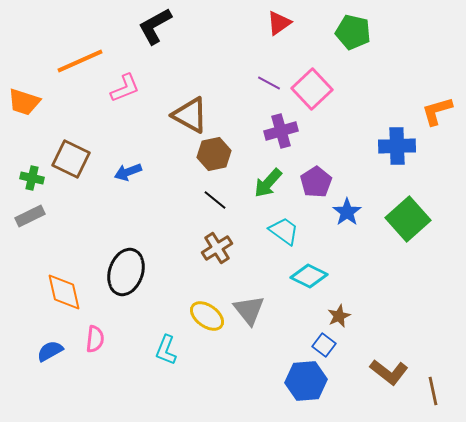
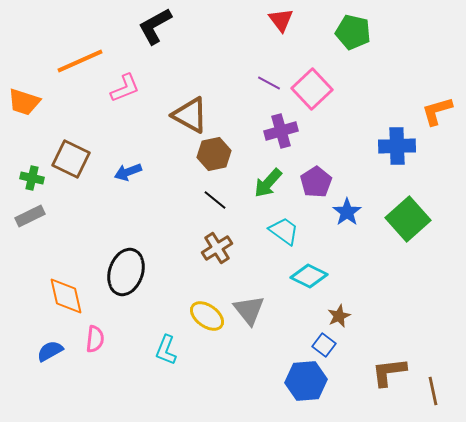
red triangle: moved 2 px right, 3 px up; rotated 32 degrees counterclockwise
orange diamond: moved 2 px right, 4 px down
brown L-shape: rotated 135 degrees clockwise
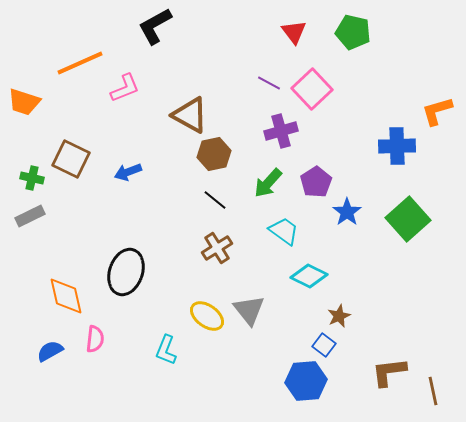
red triangle: moved 13 px right, 12 px down
orange line: moved 2 px down
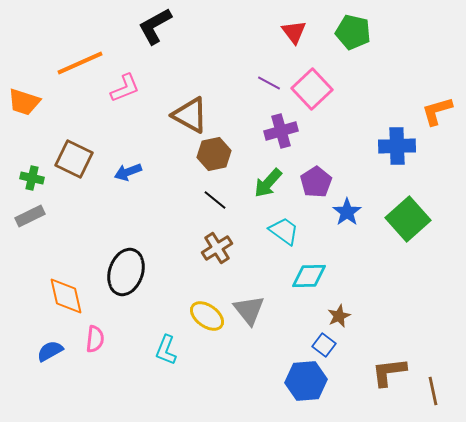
brown square: moved 3 px right
cyan diamond: rotated 27 degrees counterclockwise
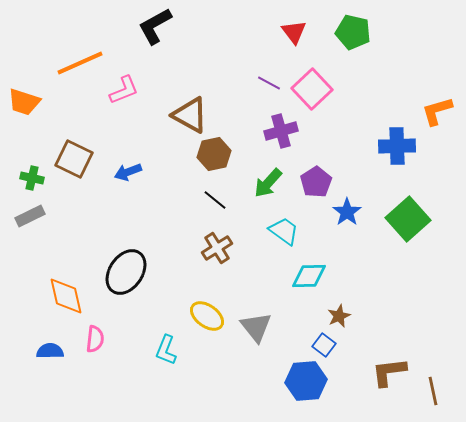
pink L-shape: moved 1 px left, 2 px down
black ellipse: rotated 15 degrees clockwise
gray triangle: moved 7 px right, 17 px down
blue semicircle: rotated 28 degrees clockwise
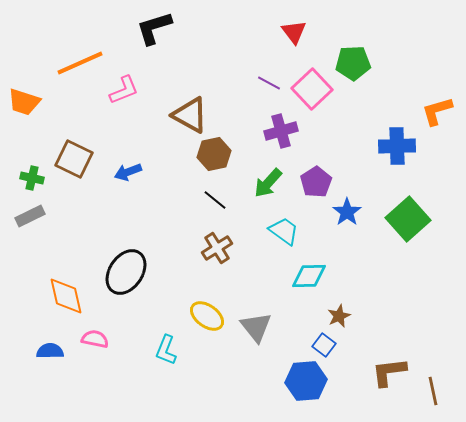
black L-shape: moved 1 px left, 2 px down; rotated 12 degrees clockwise
green pentagon: moved 31 px down; rotated 16 degrees counterclockwise
pink semicircle: rotated 84 degrees counterclockwise
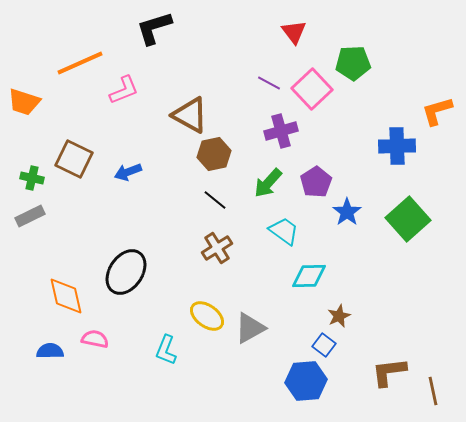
gray triangle: moved 6 px left, 1 px down; rotated 40 degrees clockwise
